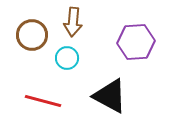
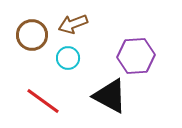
brown arrow: moved 2 px down; rotated 64 degrees clockwise
purple hexagon: moved 14 px down
cyan circle: moved 1 px right
red line: rotated 21 degrees clockwise
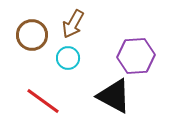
brown arrow: rotated 40 degrees counterclockwise
black triangle: moved 4 px right
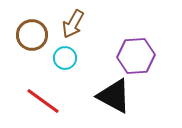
cyan circle: moved 3 px left
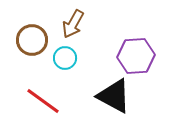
brown circle: moved 5 px down
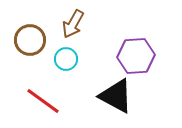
brown circle: moved 2 px left
cyan circle: moved 1 px right, 1 px down
black triangle: moved 2 px right
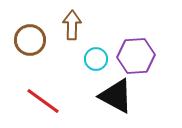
brown arrow: moved 1 px left, 1 px down; rotated 152 degrees clockwise
cyan circle: moved 30 px right
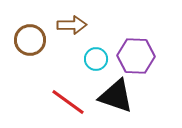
brown arrow: rotated 88 degrees clockwise
purple hexagon: rotated 6 degrees clockwise
black triangle: rotated 9 degrees counterclockwise
red line: moved 25 px right, 1 px down
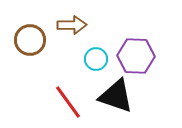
red line: rotated 18 degrees clockwise
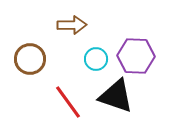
brown circle: moved 19 px down
